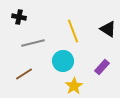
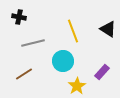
purple rectangle: moved 5 px down
yellow star: moved 3 px right
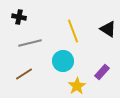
gray line: moved 3 px left
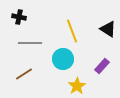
yellow line: moved 1 px left
gray line: rotated 15 degrees clockwise
cyan circle: moved 2 px up
purple rectangle: moved 6 px up
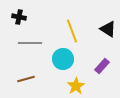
brown line: moved 2 px right, 5 px down; rotated 18 degrees clockwise
yellow star: moved 1 px left
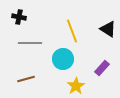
purple rectangle: moved 2 px down
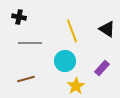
black triangle: moved 1 px left
cyan circle: moved 2 px right, 2 px down
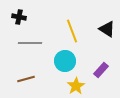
purple rectangle: moved 1 px left, 2 px down
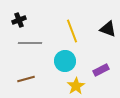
black cross: moved 3 px down; rotated 32 degrees counterclockwise
black triangle: moved 1 px right; rotated 12 degrees counterclockwise
purple rectangle: rotated 21 degrees clockwise
